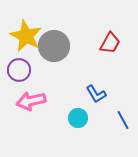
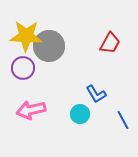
yellow star: rotated 24 degrees counterclockwise
gray circle: moved 5 px left
purple circle: moved 4 px right, 2 px up
pink arrow: moved 9 px down
cyan circle: moved 2 px right, 4 px up
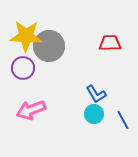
red trapezoid: rotated 120 degrees counterclockwise
pink arrow: rotated 8 degrees counterclockwise
cyan circle: moved 14 px right
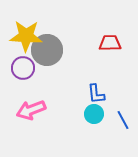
gray circle: moved 2 px left, 4 px down
blue L-shape: rotated 25 degrees clockwise
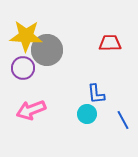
cyan circle: moved 7 px left
